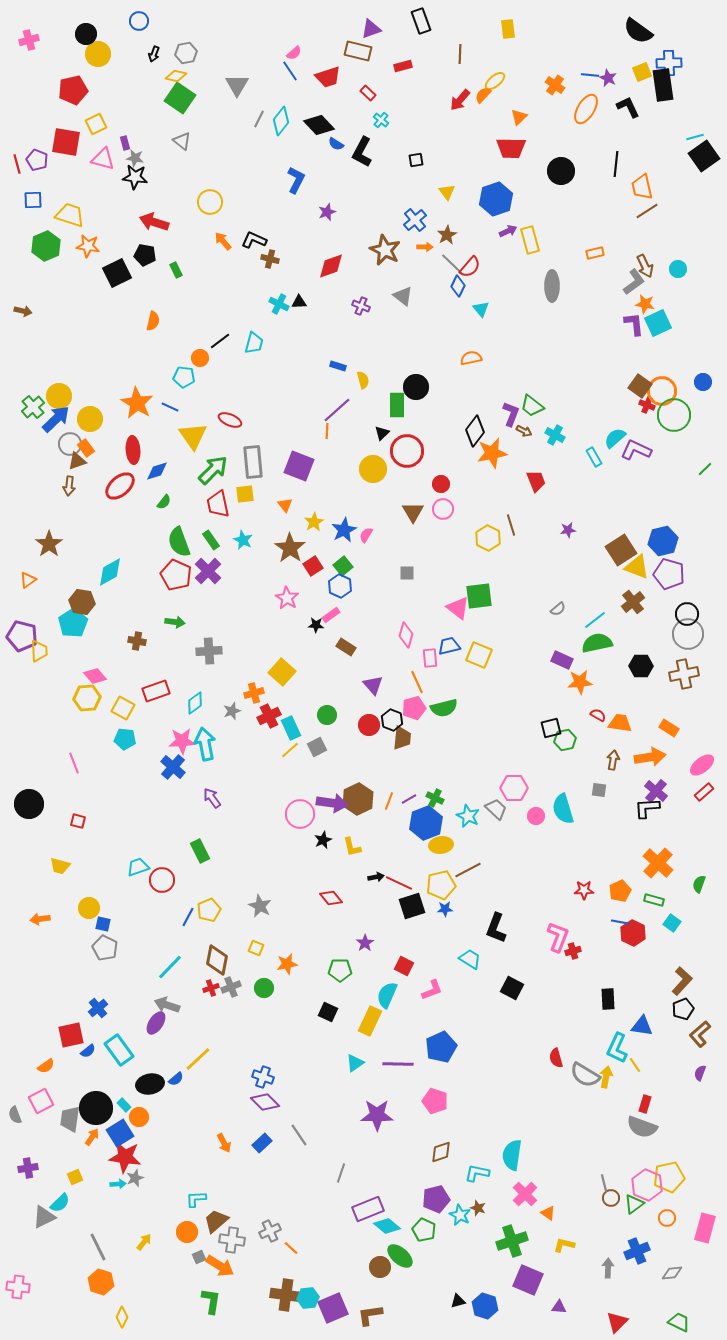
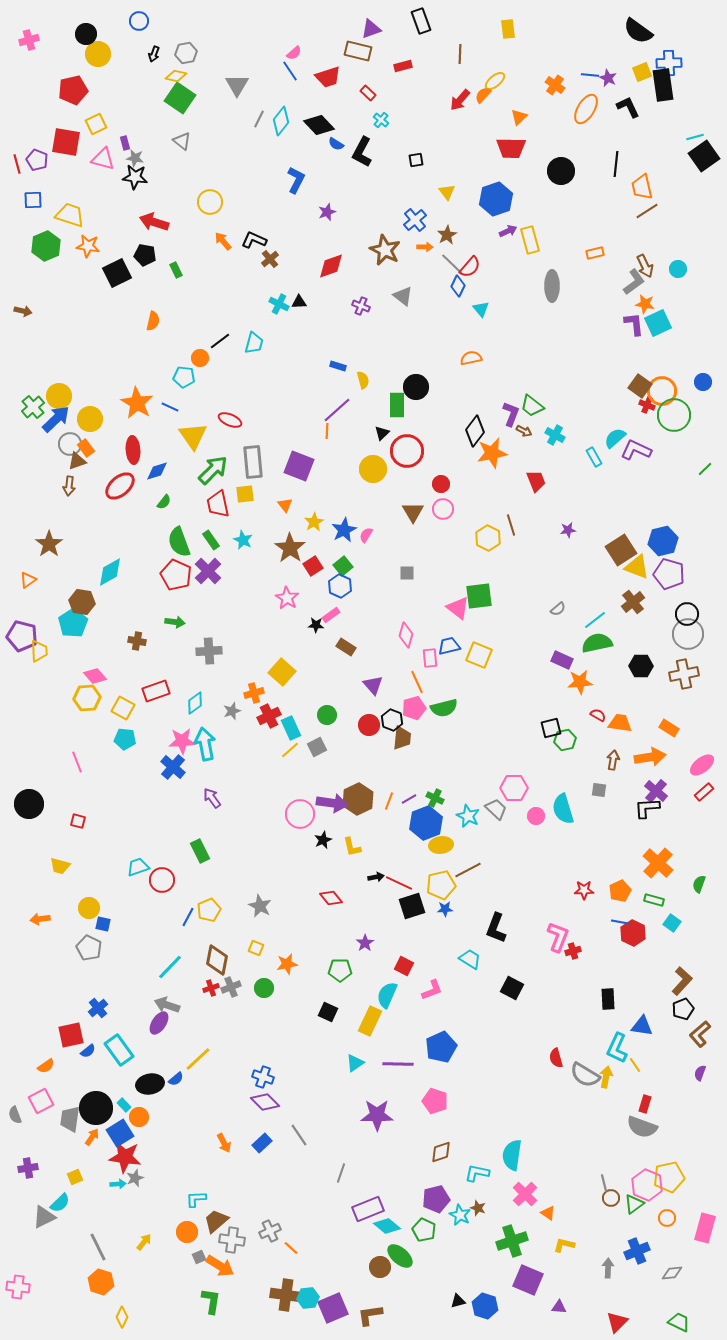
brown cross at (270, 259): rotated 36 degrees clockwise
pink line at (74, 763): moved 3 px right, 1 px up
gray pentagon at (105, 948): moved 16 px left
purple ellipse at (156, 1023): moved 3 px right
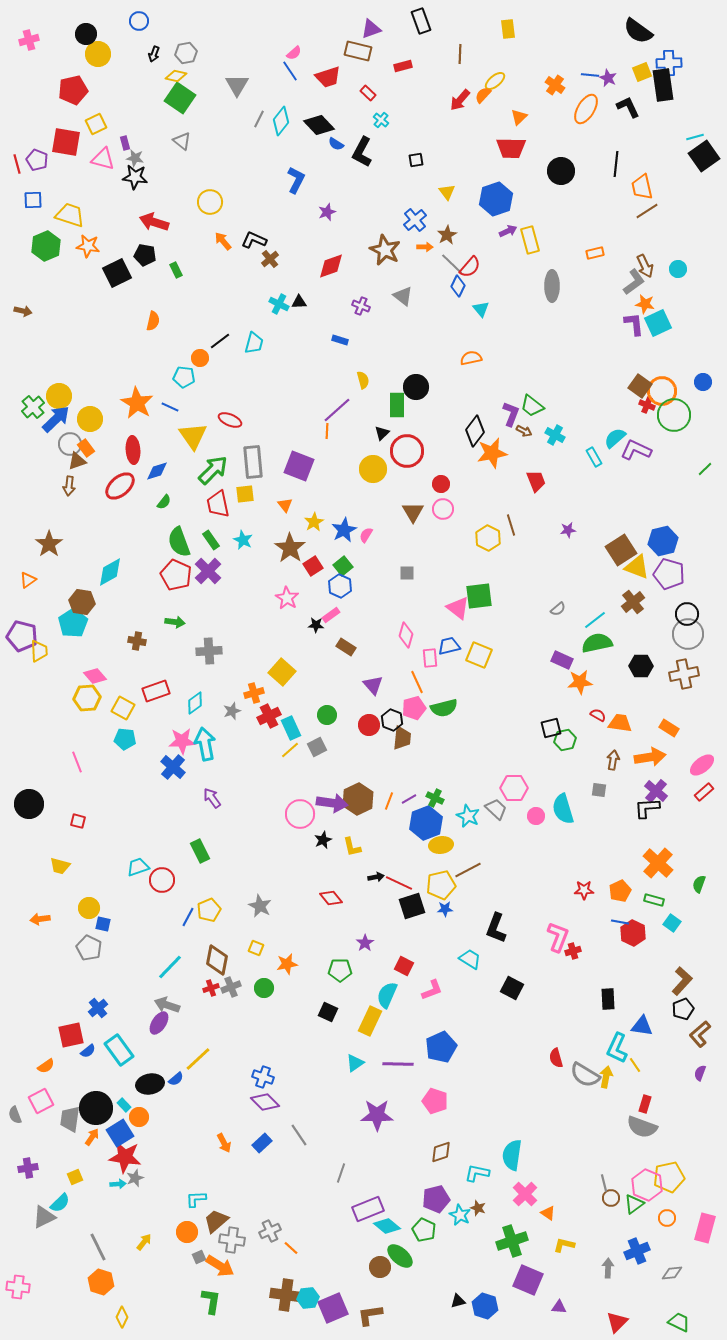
blue rectangle at (338, 366): moved 2 px right, 26 px up
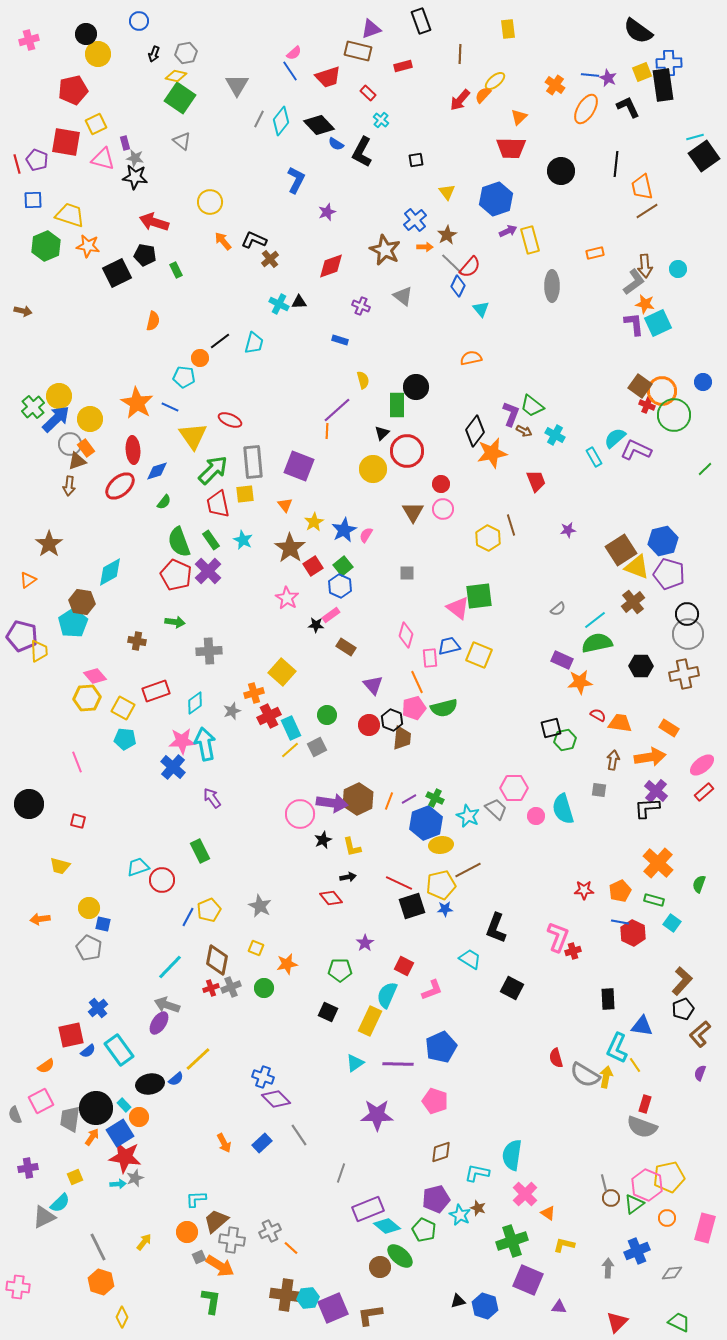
brown arrow at (645, 266): rotated 20 degrees clockwise
black arrow at (376, 877): moved 28 px left
purple diamond at (265, 1102): moved 11 px right, 3 px up
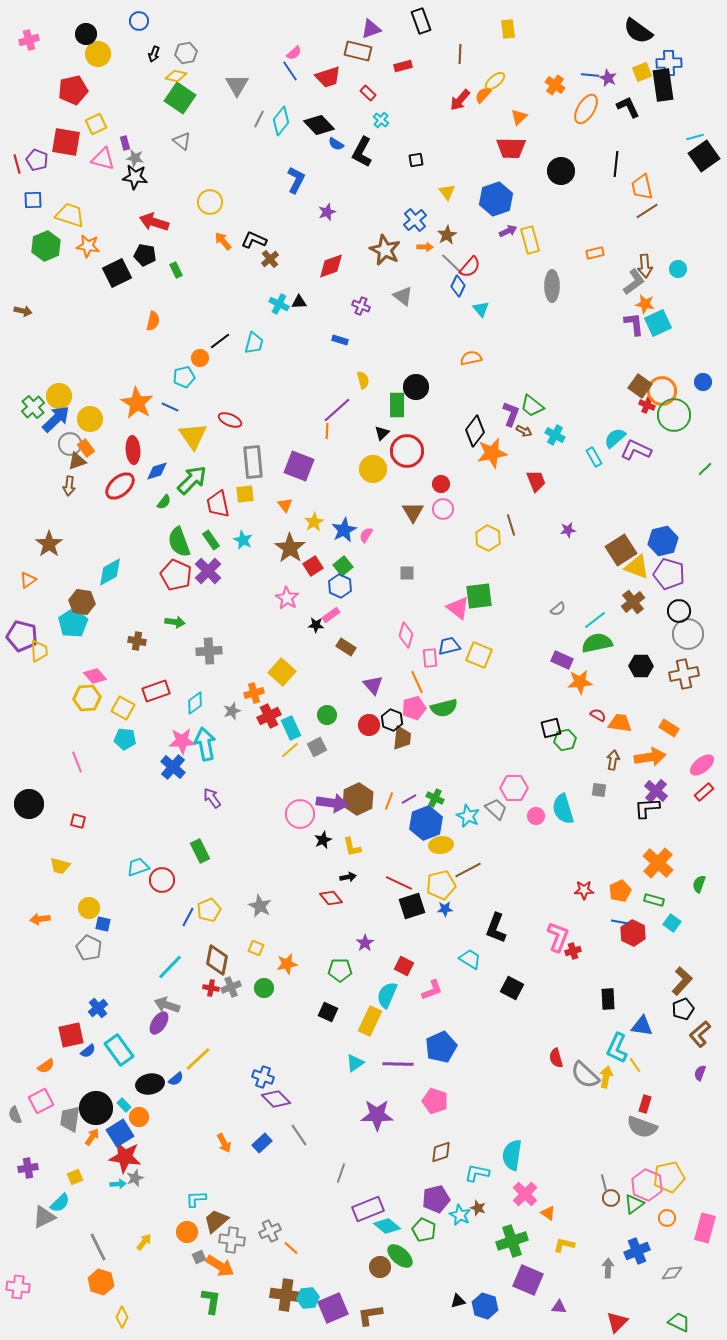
cyan pentagon at (184, 377): rotated 20 degrees counterclockwise
green arrow at (213, 470): moved 21 px left, 10 px down
black circle at (687, 614): moved 8 px left, 3 px up
red cross at (211, 988): rotated 28 degrees clockwise
gray semicircle at (585, 1075): rotated 12 degrees clockwise
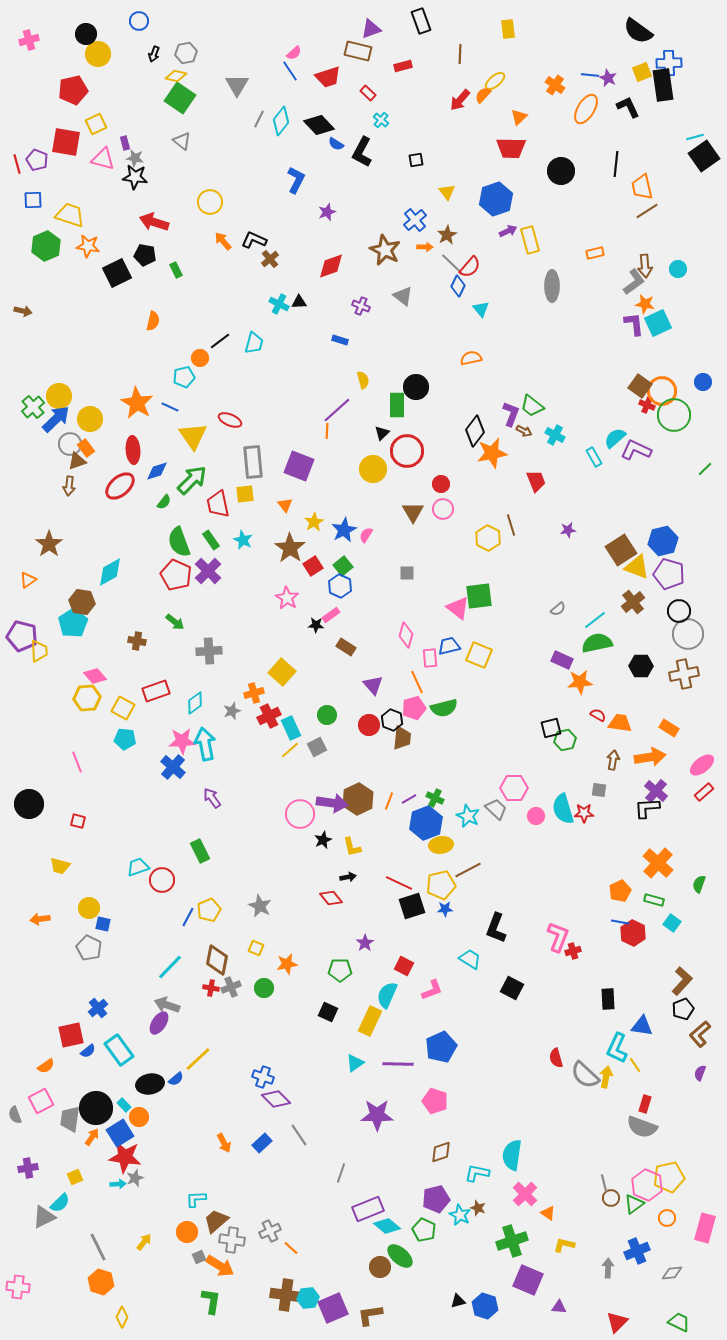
green arrow at (175, 622): rotated 30 degrees clockwise
red star at (584, 890): moved 77 px up
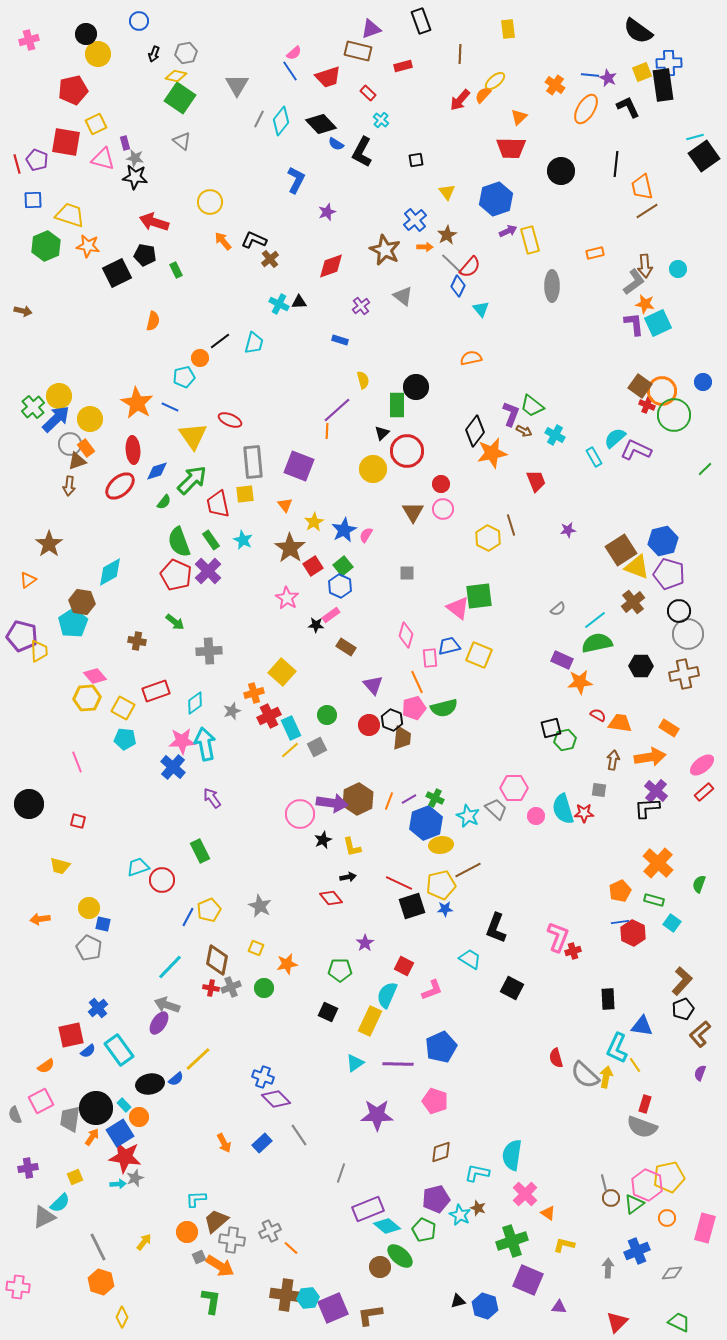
black diamond at (319, 125): moved 2 px right, 1 px up
purple cross at (361, 306): rotated 30 degrees clockwise
blue line at (620, 922): rotated 18 degrees counterclockwise
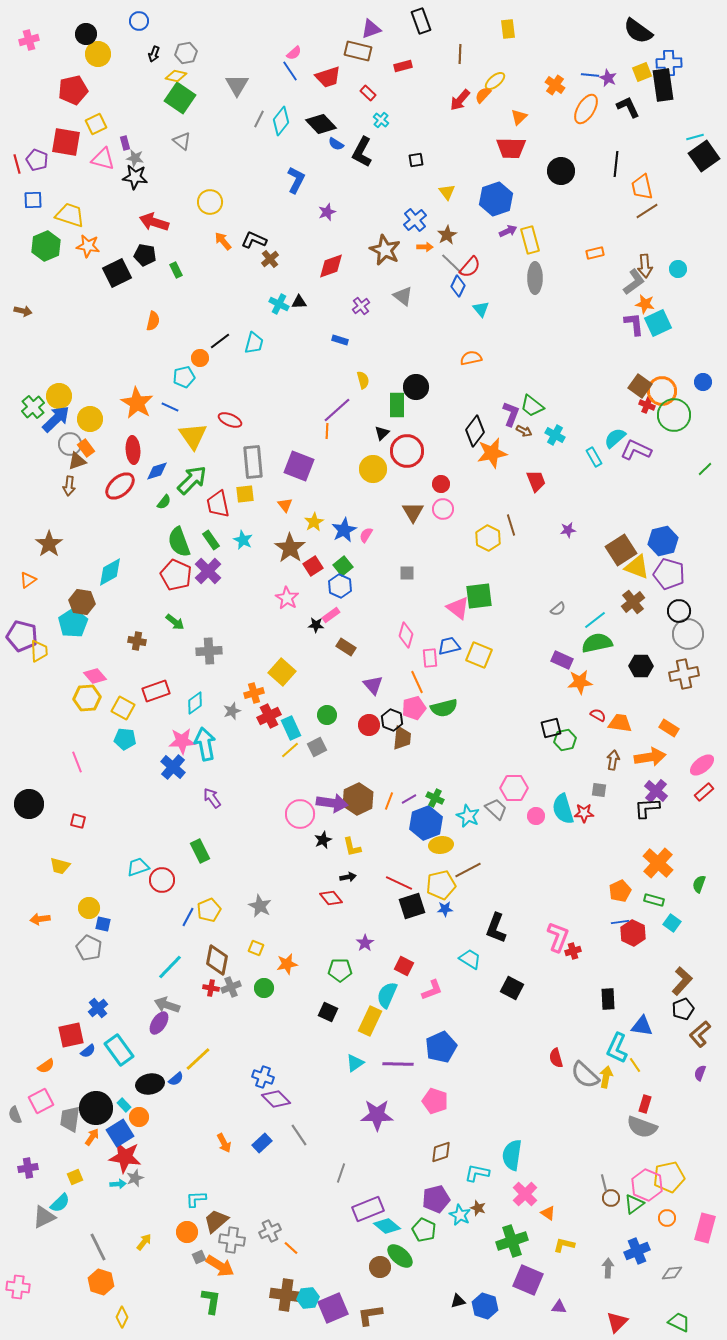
gray ellipse at (552, 286): moved 17 px left, 8 px up
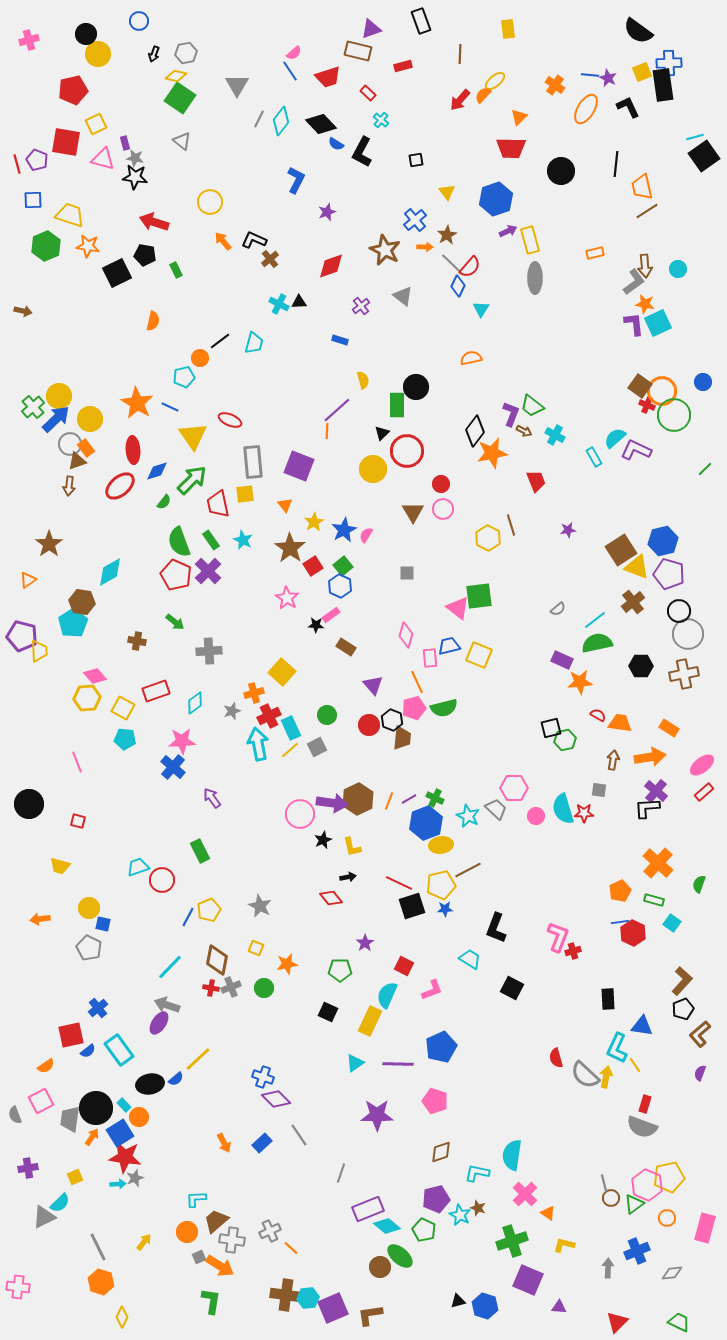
cyan triangle at (481, 309): rotated 12 degrees clockwise
cyan arrow at (205, 744): moved 53 px right
